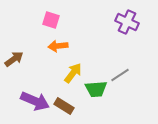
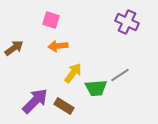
brown arrow: moved 11 px up
green trapezoid: moved 1 px up
purple arrow: rotated 68 degrees counterclockwise
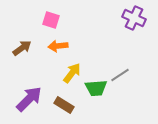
purple cross: moved 7 px right, 4 px up
brown arrow: moved 8 px right
yellow arrow: moved 1 px left
purple arrow: moved 6 px left, 2 px up
brown rectangle: moved 1 px up
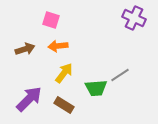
brown arrow: moved 3 px right, 1 px down; rotated 18 degrees clockwise
yellow arrow: moved 8 px left
